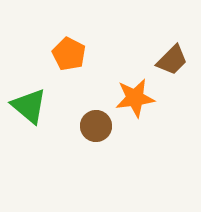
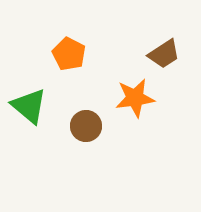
brown trapezoid: moved 8 px left, 6 px up; rotated 12 degrees clockwise
brown circle: moved 10 px left
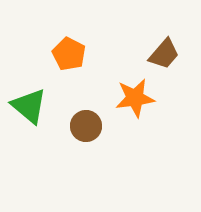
brown trapezoid: rotated 16 degrees counterclockwise
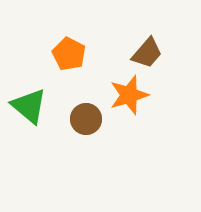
brown trapezoid: moved 17 px left, 1 px up
orange star: moved 6 px left, 3 px up; rotated 9 degrees counterclockwise
brown circle: moved 7 px up
